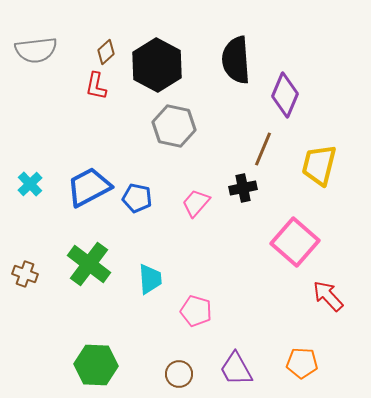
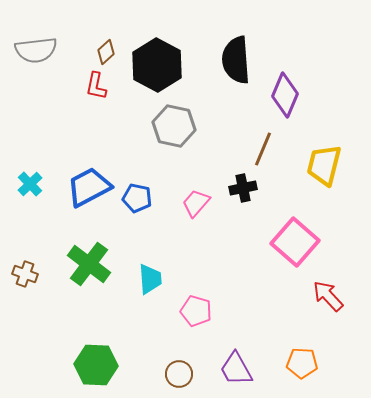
yellow trapezoid: moved 5 px right
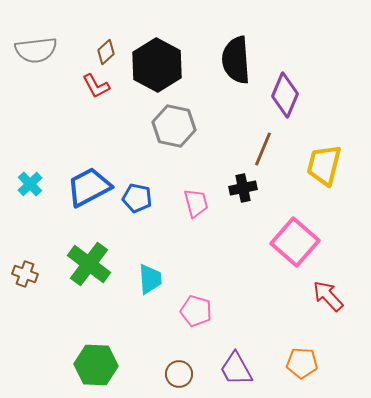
red L-shape: rotated 40 degrees counterclockwise
pink trapezoid: rotated 124 degrees clockwise
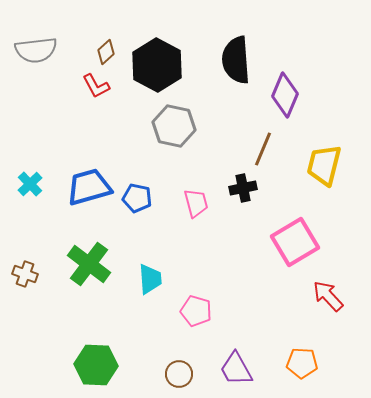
blue trapezoid: rotated 12 degrees clockwise
pink square: rotated 18 degrees clockwise
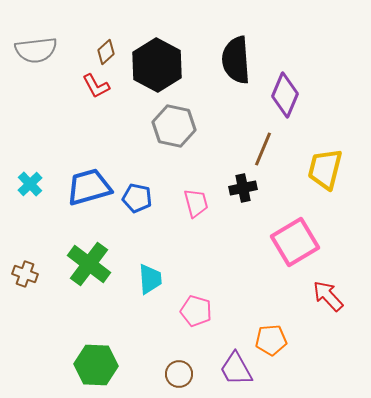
yellow trapezoid: moved 1 px right, 4 px down
orange pentagon: moved 31 px left, 23 px up; rotated 8 degrees counterclockwise
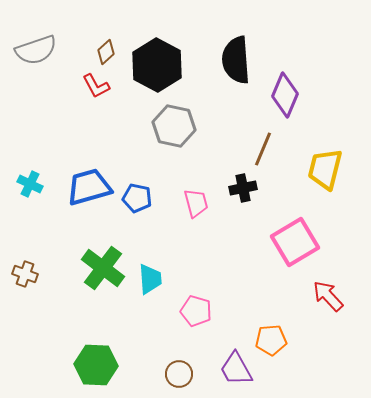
gray semicircle: rotated 12 degrees counterclockwise
cyan cross: rotated 20 degrees counterclockwise
green cross: moved 14 px right, 4 px down
